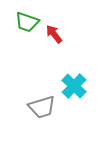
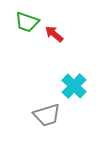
red arrow: rotated 12 degrees counterclockwise
gray trapezoid: moved 5 px right, 8 px down
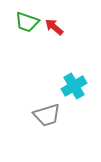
red arrow: moved 7 px up
cyan cross: rotated 15 degrees clockwise
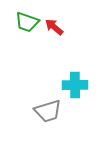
cyan cross: moved 1 px right, 1 px up; rotated 30 degrees clockwise
gray trapezoid: moved 1 px right, 4 px up
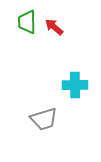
green trapezoid: rotated 70 degrees clockwise
gray trapezoid: moved 4 px left, 8 px down
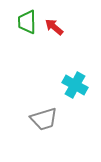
cyan cross: rotated 30 degrees clockwise
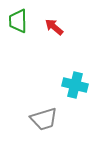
green trapezoid: moved 9 px left, 1 px up
cyan cross: rotated 15 degrees counterclockwise
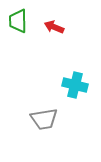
red arrow: rotated 18 degrees counterclockwise
gray trapezoid: rotated 8 degrees clockwise
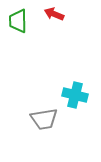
red arrow: moved 13 px up
cyan cross: moved 10 px down
